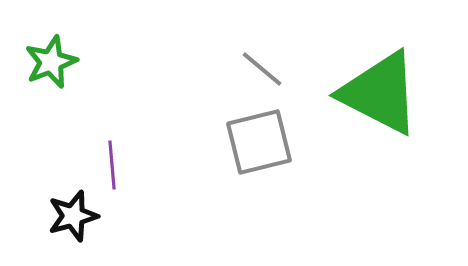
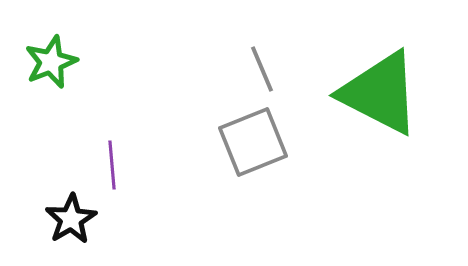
gray line: rotated 27 degrees clockwise
gray square: moved 6 px left; rotated 8 degrees counterclockwise
black star: moved 2 px left, 3 px down; rotated 15 degrees counterclockwise
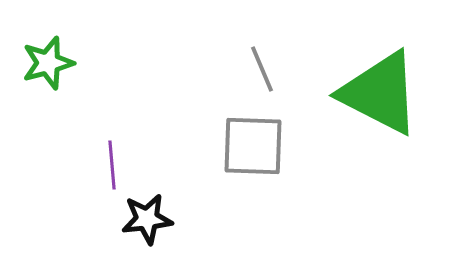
green star: moved 3 px left, 1 px down; rotated 6 degrees clockwise
gray square: moved 4 px down; rotated 24 degrees clockwise
black star: moved 76 px right; rotated 24 degrees clockwise
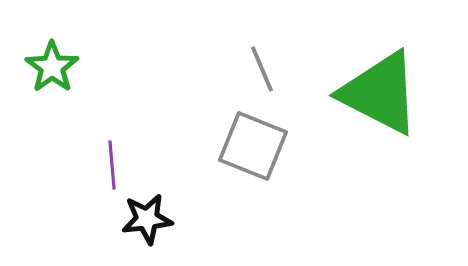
green star: moved 4 px right, 4 px down; rotated 20 degrees counterclockwise
gray square: rotated 20 degrees clockwise
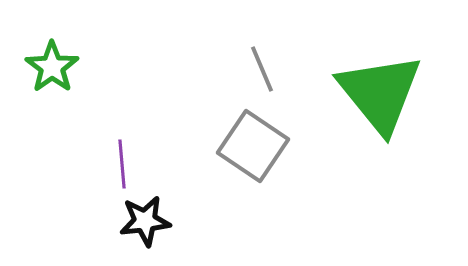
green triangle: rotated 24 degrees clockwise
gray square: rotated 12 degrees clockwise
purple line: moved 10 px right, 1 px up
black star: moved 2 px left, 2 px down
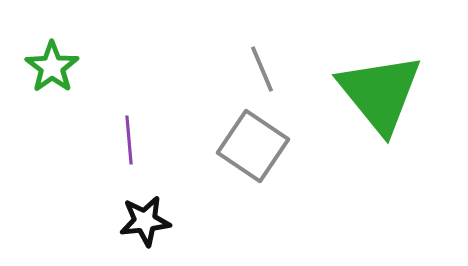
purple line: moved 7 px right, 24 px up
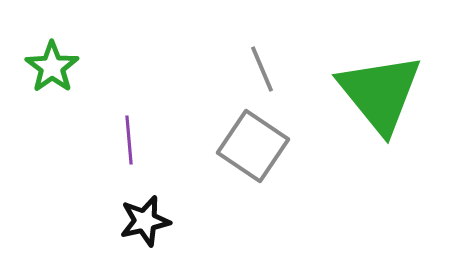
black star: rotated 6 degrees counterclockwise
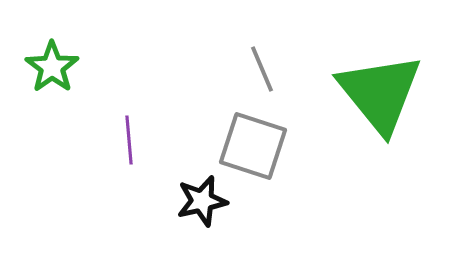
gray square: rotated 16 degrees counterclockwise
black star: moved 57 px right, 20 px up
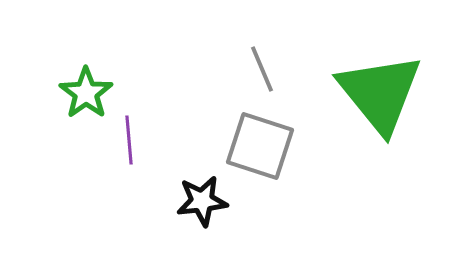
green star: moved 34 px right, 26 px down
gray square: moved 7 px right
black star: rotated 6 degrees clockwise
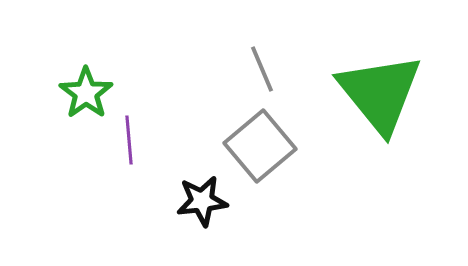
gray square: rotated 32 degrees clockwise
